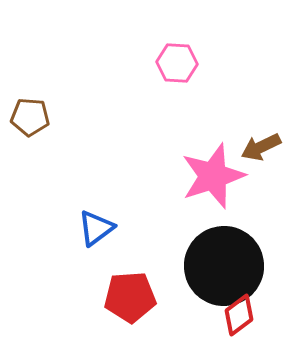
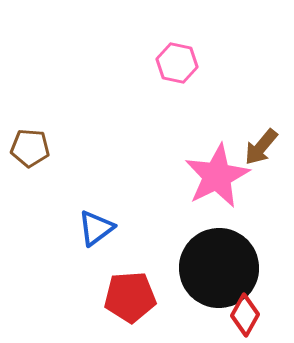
pink hexagon: rotated 9 degrees clockwise
brown pentagon: moved 31 px down
brown arrow: rotated 24 degrees counterclockwise
pink star: moved 4 px right; rotated 8 degrees counterclockwise
black circle: moved 5 px left, 2 px down
red diamond: moved 6 px right; rotated 24 degrees counterclockwise
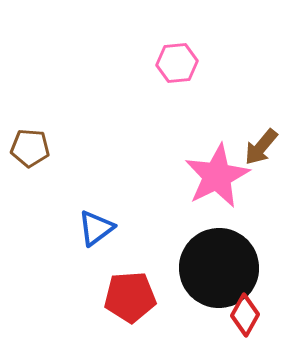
pink hexagon: rotated 18 degrees counterclockwise
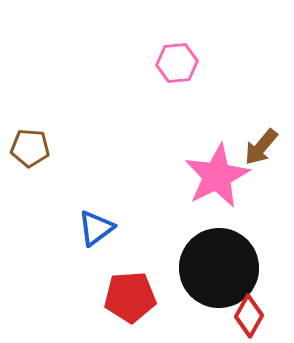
red diamond: moved 4 px right, 1 px down
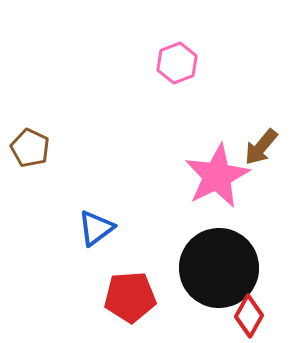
pink hexagon: rotated 15 degrees counterclockwise
brown pentagon: rotated 21 degrees clockwise
